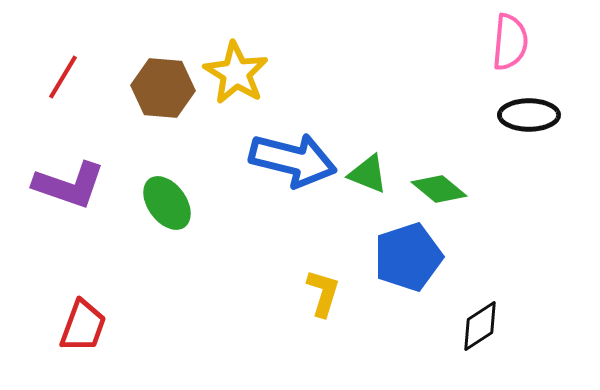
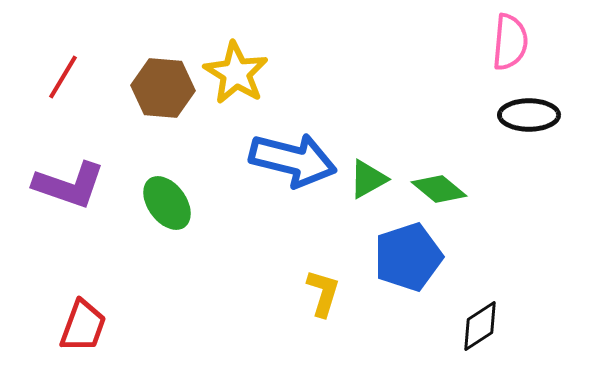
green triangle: moved 5 px down; rotated 51 degrees counterclockwise
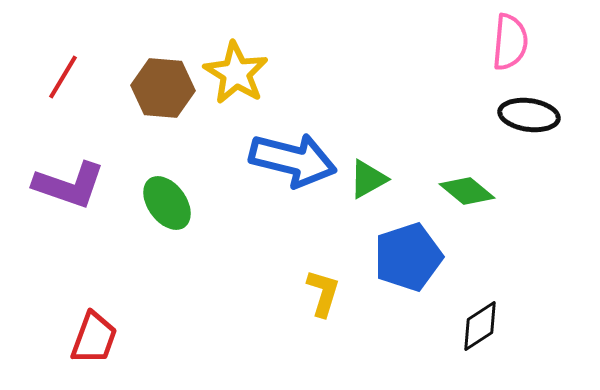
black ellipse: rotated 8 degrees clockwise
green diamond: moved 28 px right, 2 px down
red trapezoid: moved 11 px right, 12 px down
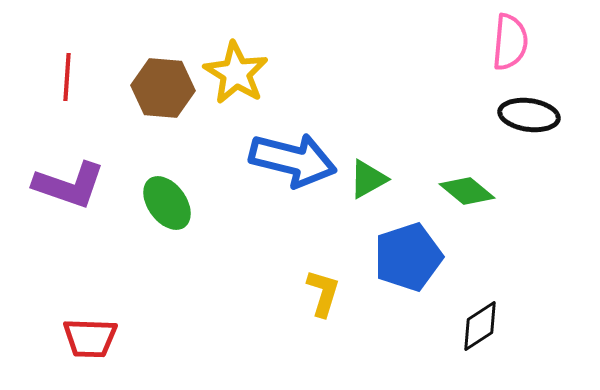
red line: moved 4 px right; rotated 27 degrees counterclockwise
red trapezoid: moved 4 px left; rotated 72 degrees clockwise
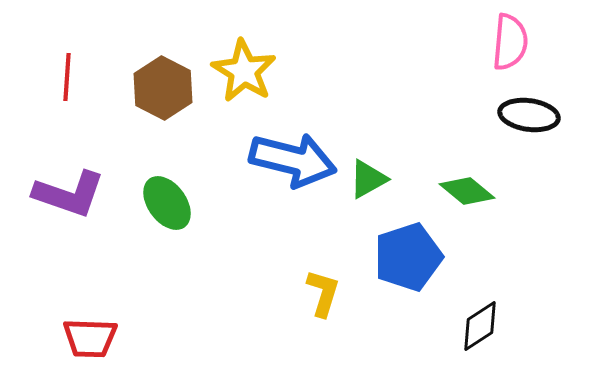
yellow star: moved 8 px right, 2 px up
brown hexagon: rotated 22 degrees clockwise
purple L-shape: moved 9 px down
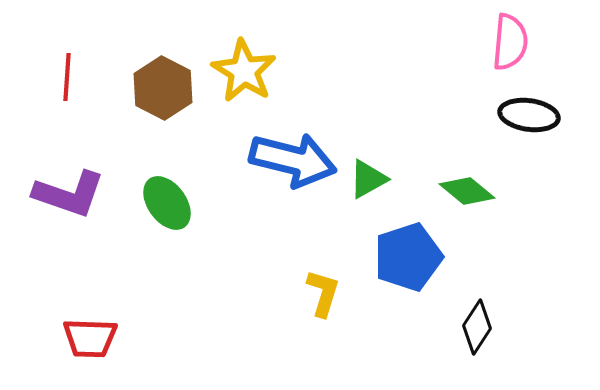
black diamond: moved 3 px left, 1 px down; rotated 24 degrees counterclockwise
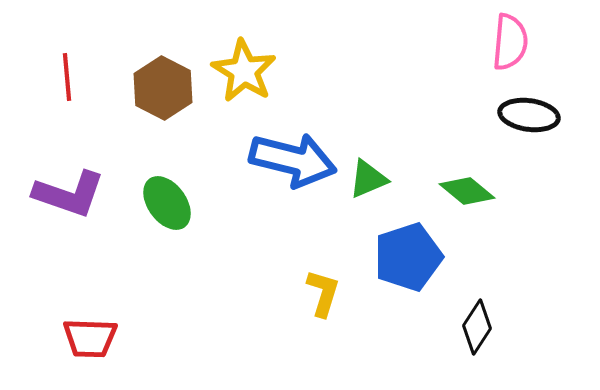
red line: rotated 9 degrees counterclockwise
green triangle: rotated 6 degrees clockwise
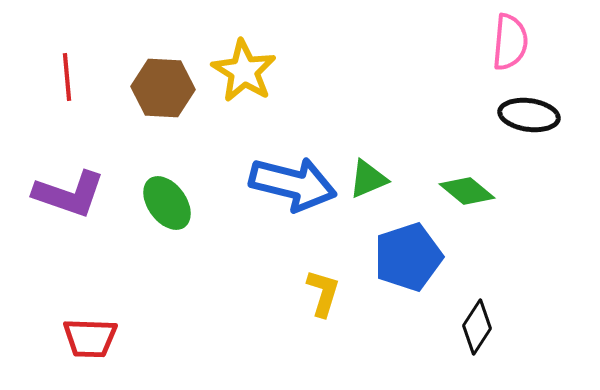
brown hexagon: rotated 24 degrees counterclockwise
blue arrow: moved 24 px down
